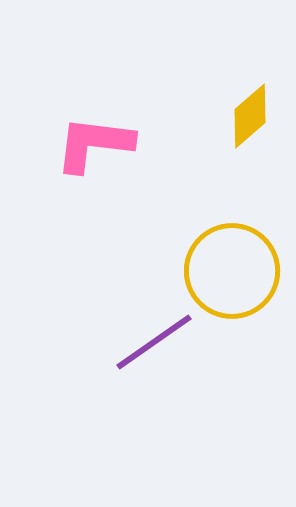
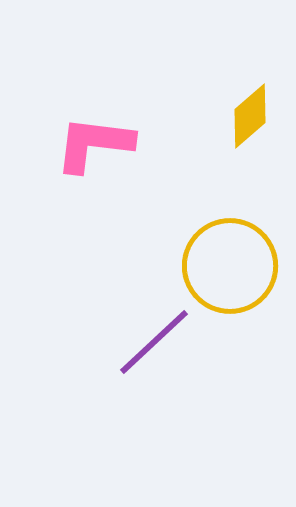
yellow circle: moved 2 px left, 5 px up
purple line: rotated 8 degrees counterclockwise
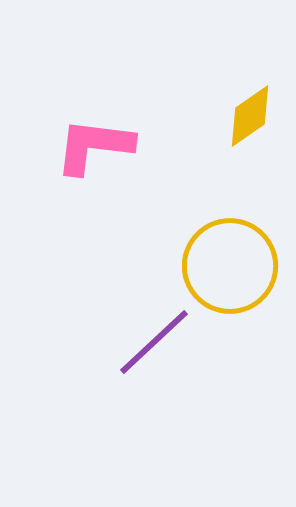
yellow diamond: rotated 6 degrees clockwise
pink L-shape: moved 2 px down
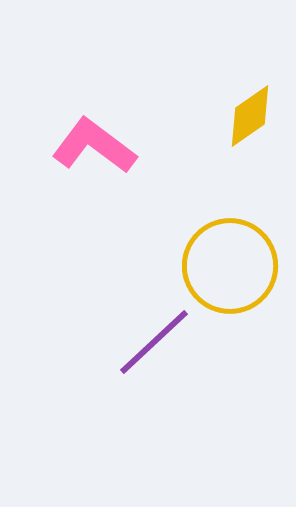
pink L-shape: rotated 30 degrees clockwise
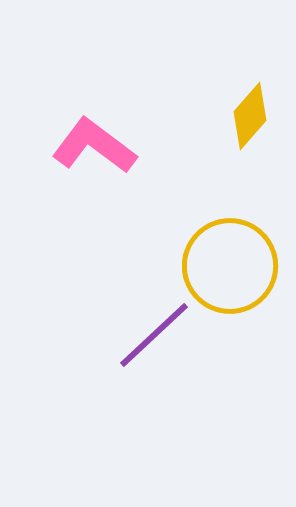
yellow diamond: rotated 14 degrees counterclockwise
purple line: moved 7 px up
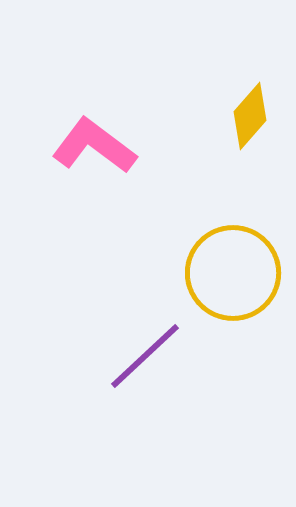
yellow circle: moved 3 px right, 7 px down
purple line: moved 9 px left, 21 px down
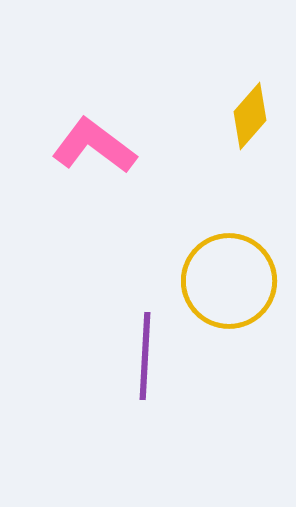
yellow circle: moved 4 px left, 8 px down
purple line: rotated 44 degrees counterclockwise
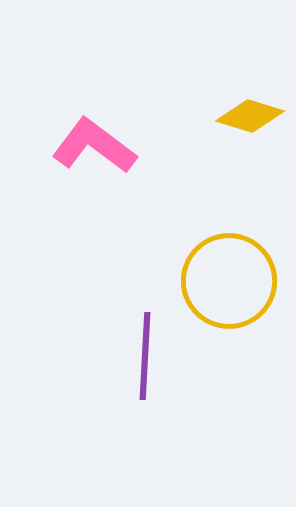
yellow diamond: rotated 66 degrees clockwise
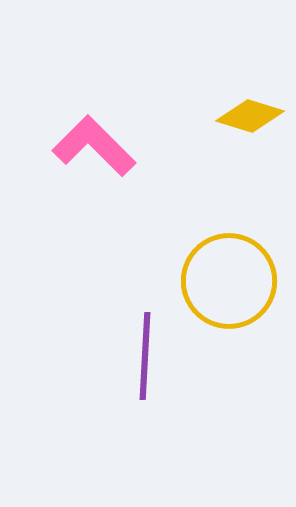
pink L-shape: rotated 8 degrees clockwise
